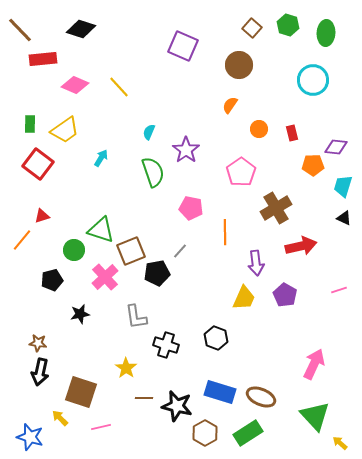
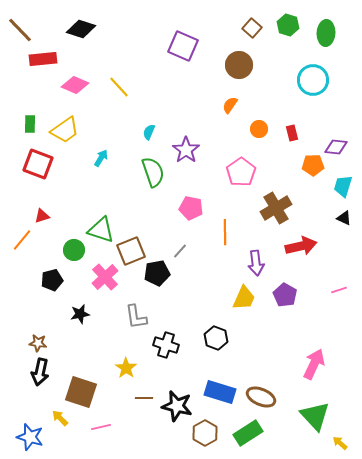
red square at (38, 164): rotated 16 degrees counterclockwise
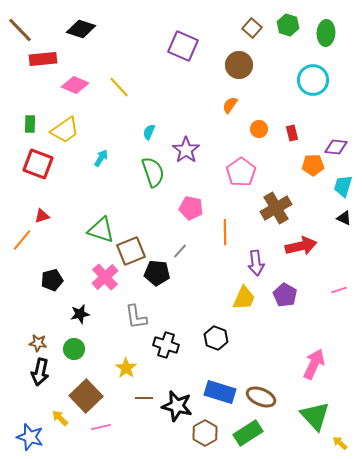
green circle at (74, 250): moved 99 px down
black pentagon at (157, 273): rotated 15 degrees clockwise
brown square at (81, 392): moved 5 px right, 4 px down; rotated 28 degrees clockwise
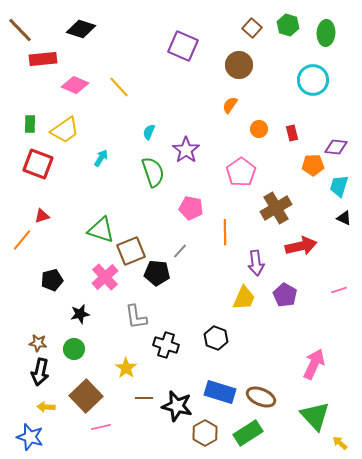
cyan trapezoid at (343, 186): moved 4 px left
yellow arrow at (60, 418): moved 14 px left, 11 px up; rotated 42 degrees counterclockwise
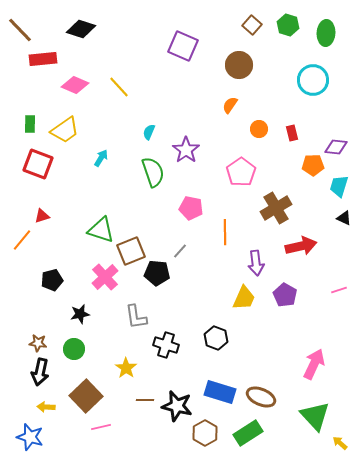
brown square at (252, 28): moved 3 px up
brown line at (144, 398): moved 1 px right, 2 px down
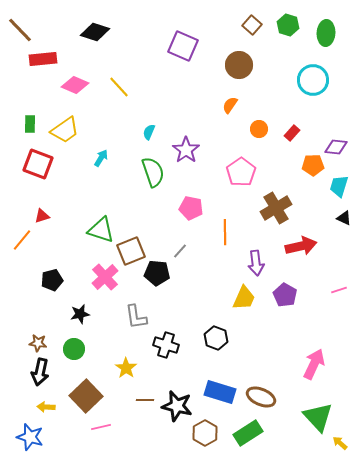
black diamond at (81, 29): moved 14 px right, 3 px down
red rectangle at (292, 133): rotated 56 degrees clockwise
green triangle at (315, 416): moved 3 px right, 1 px down
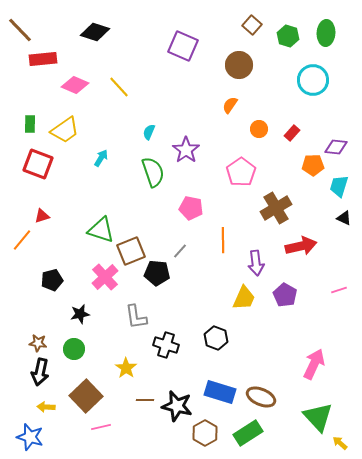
green hexagon at (288, 25): moved 11 px down
orange line at (225, 232): moved 2 px left, 8 px down
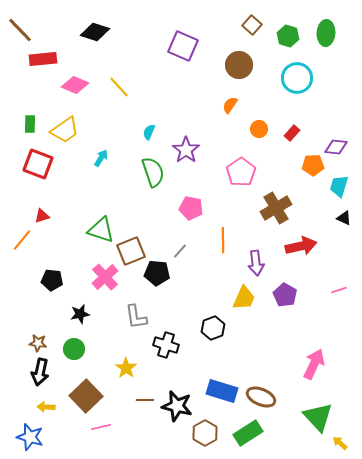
cyan circle at (313, 80): moved 16 px left, 2 px up
black pentagon at (52, 280): rotated 20 degrees clockwise
black hexagon at (216, 338): moved 3 px left, 10 px up; rotated 20 degrees clockwise
blue rectangle at (220, 392): moved 2 px right, 1 px up
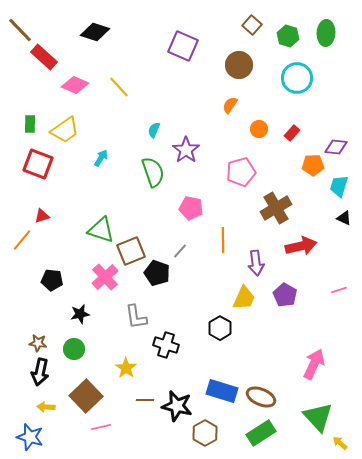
red rectangle at (43, 59): moved 1 px right, 2 px up; rotated 48 degrees clockwise
cyan semicircle at (149, 132): moved 5 px right, 2 px up
pink pentagon at (241, 172): rotated 20 degrees clockwise
black pentagon at (157, 273): rotated 15 degrees clockwise
black hexagon at (213, 328): moved 7 px right; rotated 10 degrees counterclockwise
green rectangle at (248, 433): moved 13 px right
